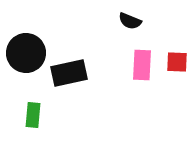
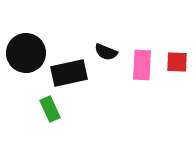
black semicircle: moved 24 px left, 31 px down
green rectangle: moved 17 px right, 6 px up; rotated 30 degrees counterclockwise
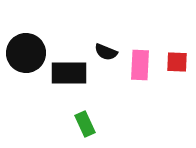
pink rectangle: moved 2 px left
black rectangle: rotated 12 degrees clockwise
green rectangle: moved 35 px right, 15 px down
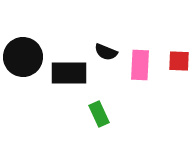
black circle: moved 3 px left, 4 px down
red square: moved 2 px right, 1 px up
green rectangle: moved 14 px right, 10 px up
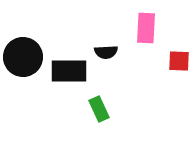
black semicircle: rotated 25 degrees counterclockwise
pink rectangle: moved 6 px right, 37 px up
black rectangle: moved 2 px up
green rectangle: moved 5 px up
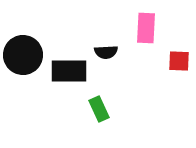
black circle: moved 2 px up
